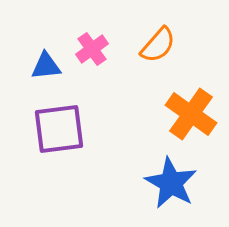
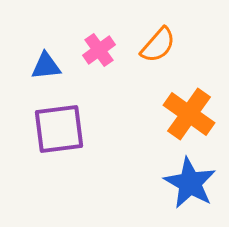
pink cross: moved 7 px right, 1 px down
orange cross: moved 2 px left
blue star: moved 19 px right
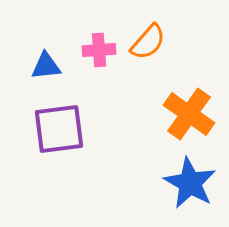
orange semicircle: moved 10 px left, 3 px up
pink cross: rotated 32 degrees clockwise
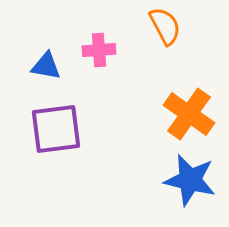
orange semicircle: moved 17 px right, 16 px up; rotated 69 degrees counterclockwise
blue triangle: rotated 16 degrees clockwise
purple square: moved 3 px left
blue star: moved 3 px up; rotated 16 degrees counterclockwise
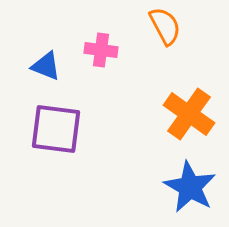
pink cross: moved 2 px right; rotated 12 degrees clockwise
blue triangle: rotated 12 degrees clockwise
purple square: rotated 14 degrees clockwise
blue star: moved 7 px down; rotated 16 degrees clockwise
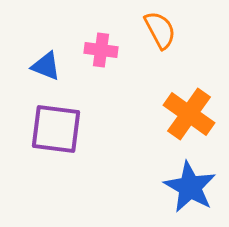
orange semicircle: moved 5 px left, 4 px down
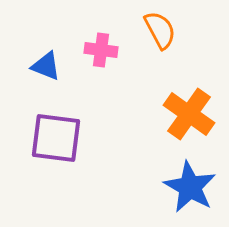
purple square: moved 9 px down
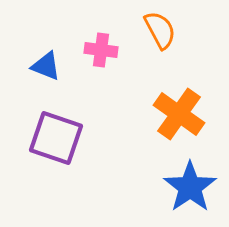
orange cross: moved 10 px left
purple square: rotated 12 degrees clockwise
blue star: rotated 8 degrees clockwise
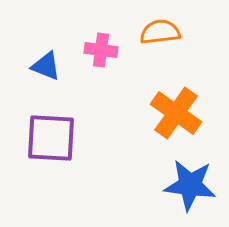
orange semicircle: moved 2 px down; rotated 69 degrees counterclockwise
orange cross: moved 3 px left, 1 px up
purple square: moved 5 px left; rotated 16 degrees counterclockwise
blue star: moved 2 px up; rotated 30 degrees counterclockwise
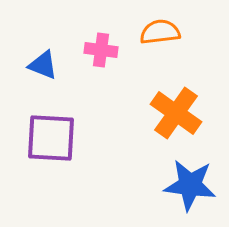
blue triangle: moved 3 px left, 1 px up
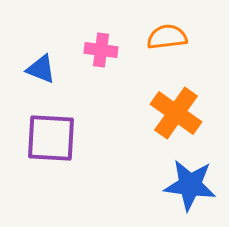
orange semicircle: moved 7 px right, 5 px down
blue triangle: moved 2 px left, 4 px down
